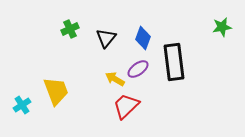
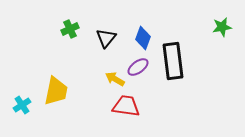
black rectangle: moved 1 px left, 1 px up
purple ellipse: moved 2 px up
yellow trapezoid: rotated 32 degrees clockwise
red trapezoid: rotated 52 degrees clockwise
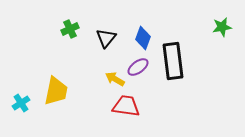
cyan cross: moved 1 px left, 2 px up
